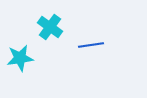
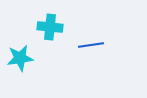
cyan cross: rotated 30 degrees counterclockwise
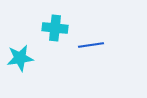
cyan cross: moved 5 px right, 1 px down
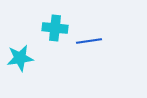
blue line: moved 2 px left, 4 px up
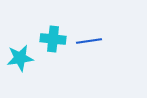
cyan cross: moved 2 px left, 11 px down
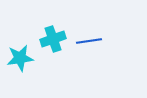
cyan cross: rotated 25 degrees counterclockwise
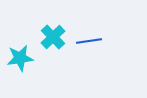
cyan cross: moved 2 px up; rotated 25 degrees counterclockwise
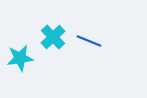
blue line: rotated 30 degrees clockwise
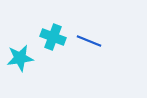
cyan cross: rotated 25 degrees counterclockwise
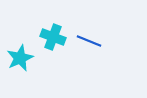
cyan star: rotated 16 degrees counterclockwise
